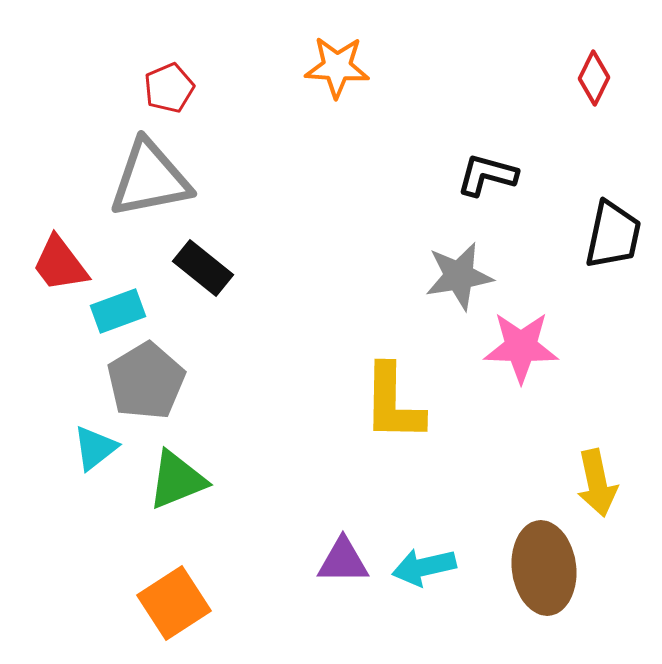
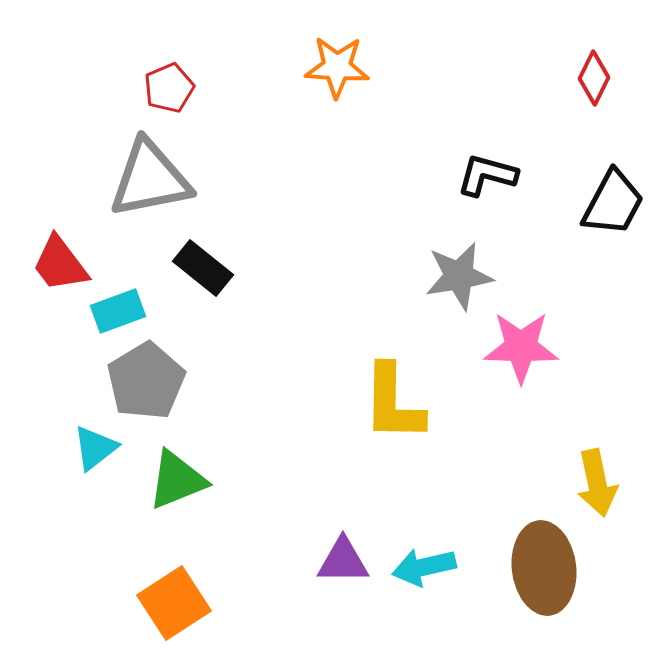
black trapezoid: moved 32 px up; rotated 16 degrees clockwise
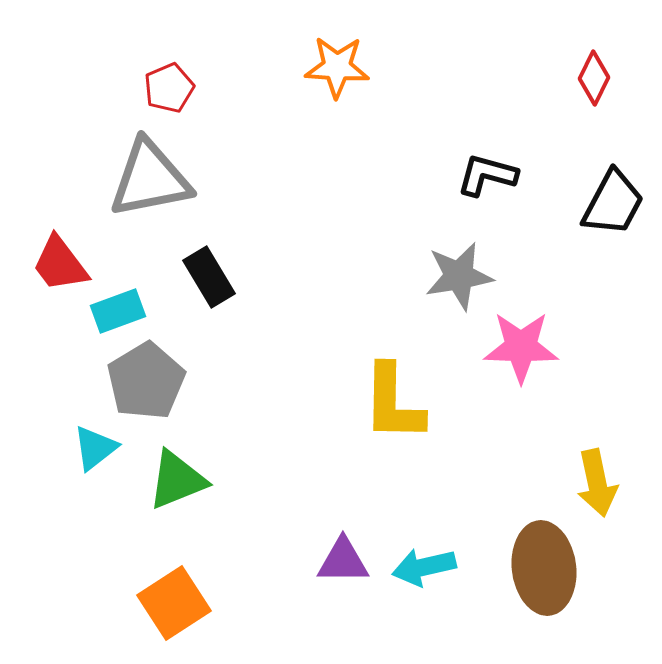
black rectangle: moved 6 px right, 9 px down; rotated 20 degrees clockwise
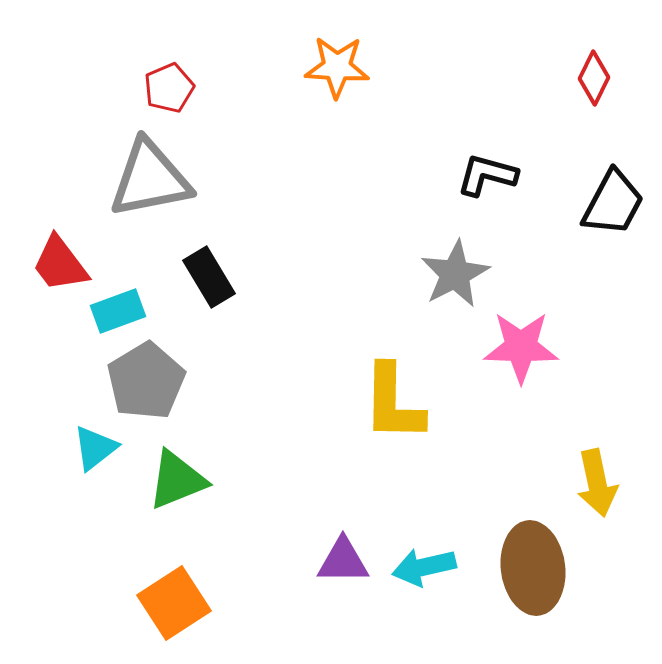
gray star: moved 4 px left, 2 px up; rotated 18 degrees counterclockwise
brown ellipse: moved 11 px left
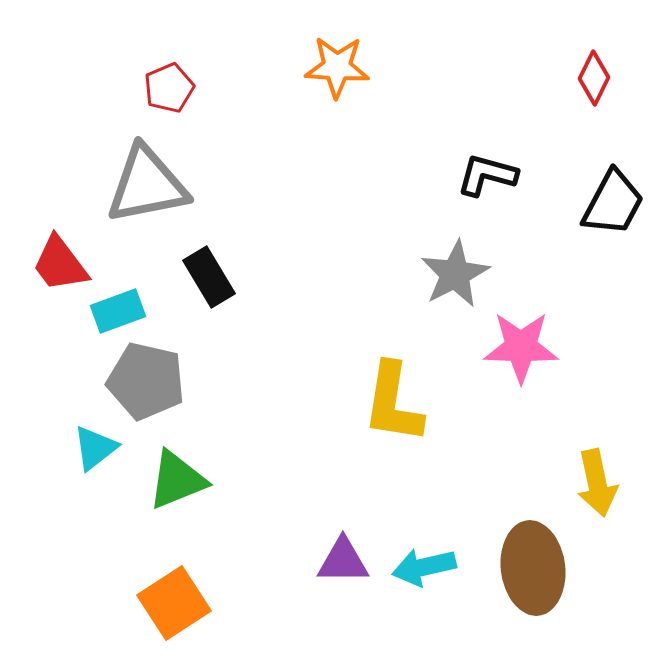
gray triangle: moved 3 px left, 6 px down
gray pentagon: rotated 28 degrees counterclockwise
yellow L-shape: rotated 8 degrees clockwise
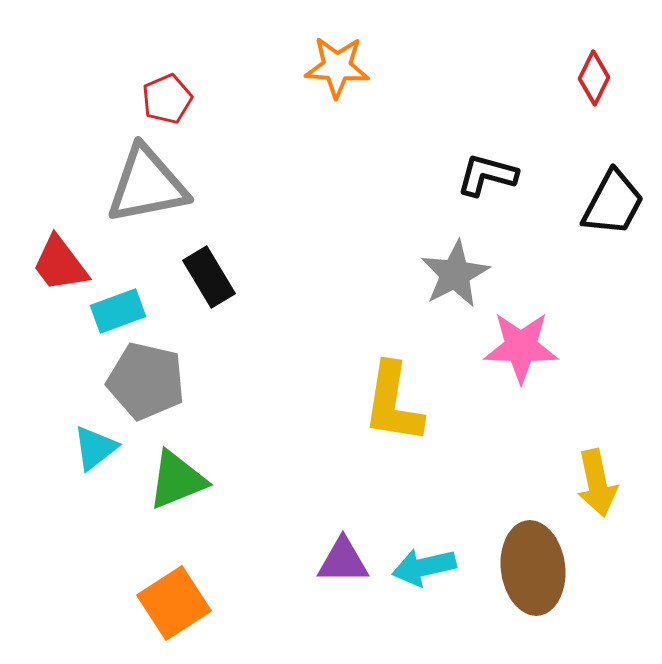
red pentagon: moved 2 px left, 11 px down
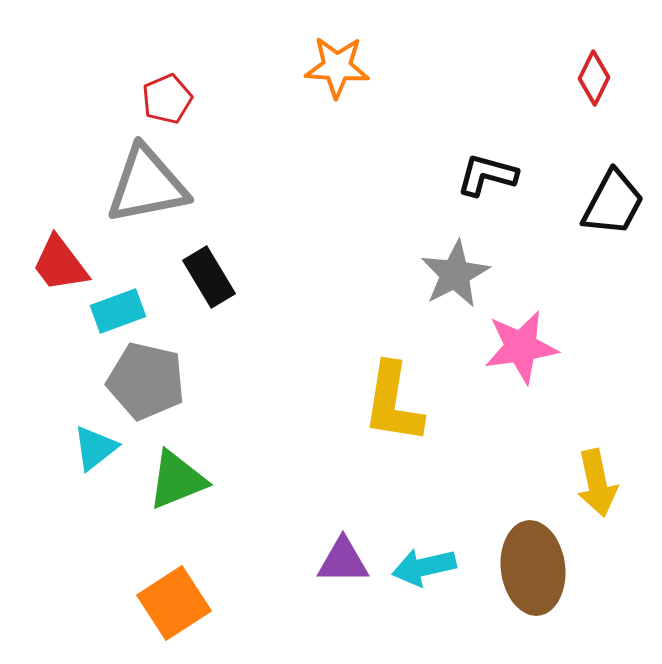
pink star: rotated 10 degrees counterclockwise
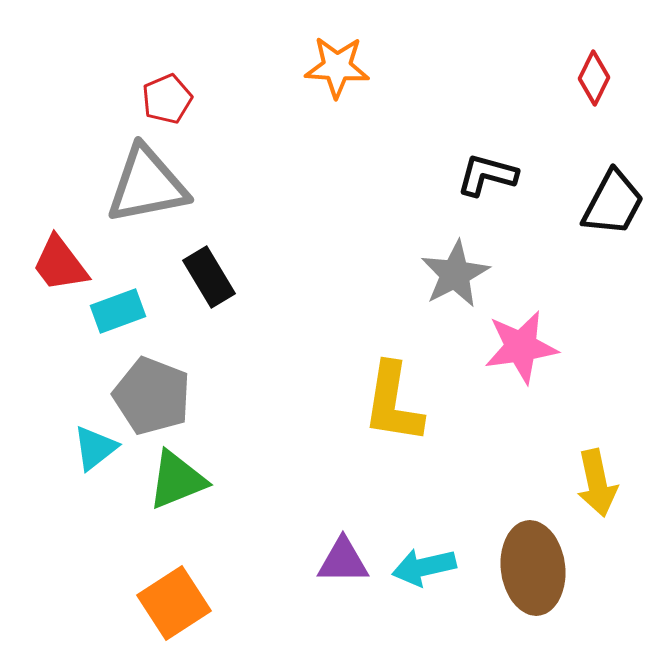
gray pentagon: moved 6 px right, 15 px down; rotated 8 degrees clockwise
